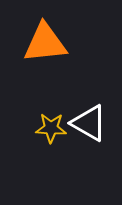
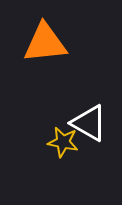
yellow star: moved 12 px right, 14 px down; rotated 8 degrees clockwise
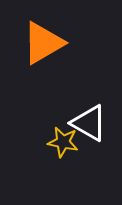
orange triangle: moved 2 px left; rotated 24 degrees counterclockwise
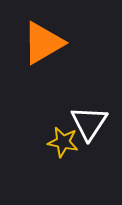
white triangle: rotated 33 degrees clockwise
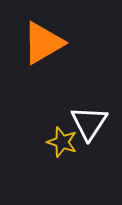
yellow star: moved 1 px left; rotated 8 degrees clockwise
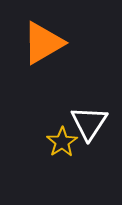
yellow star: rotated 20 degrees clockwise
